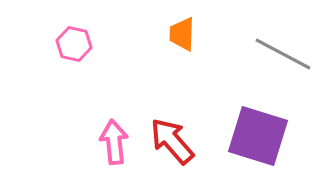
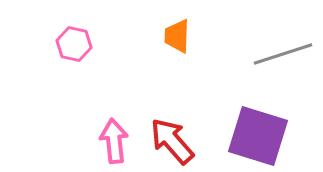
orange trapezoid: moved 5 px left, 2 px down
gray line: rotated 46 degrees counterclockwise
pink arrow: moved 1 px up
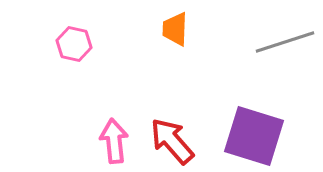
orange trapezoid: moved 2 px left, 7 px up
gray line: moved 2 px right, 12 px up
purple square: moved 4 px left
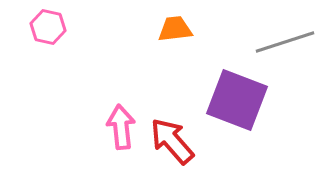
orange trapezoid: rotated 81 degrees clockwise
pink hexagon: moved 26 px left, 17 px up
purple square: moved 17 px left, 36 px up; rotated 4 degrees clockwise
pink arrow: moved 7 px right, 14 px up
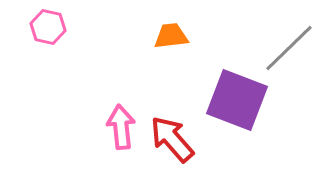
orange trapezoid: moved 4 px left, 7 px down
gray line: moved 4 px right, 6 px down; rotated 26 degrees counterclockwise
red arrow: moved 2 px up
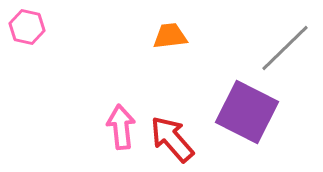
pink hexagon: moved 21 px left
orange trapezoid: moved 1 px left
gray line: moved 4 px left
purple square: moved 10 px right, 12 px down; rotated 6 degrees clockwise
